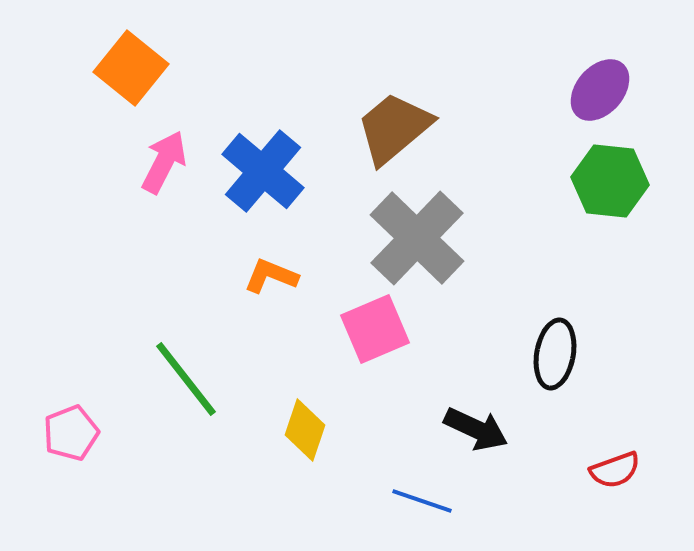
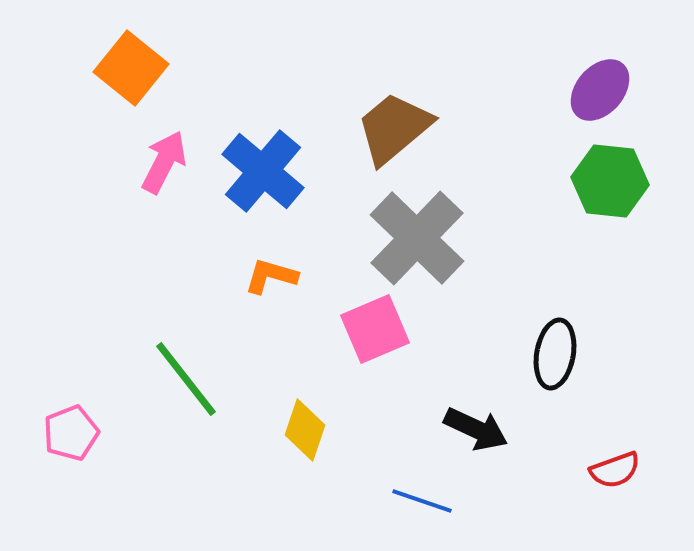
orange L-shape: rotated 6 degrees counterclockwise
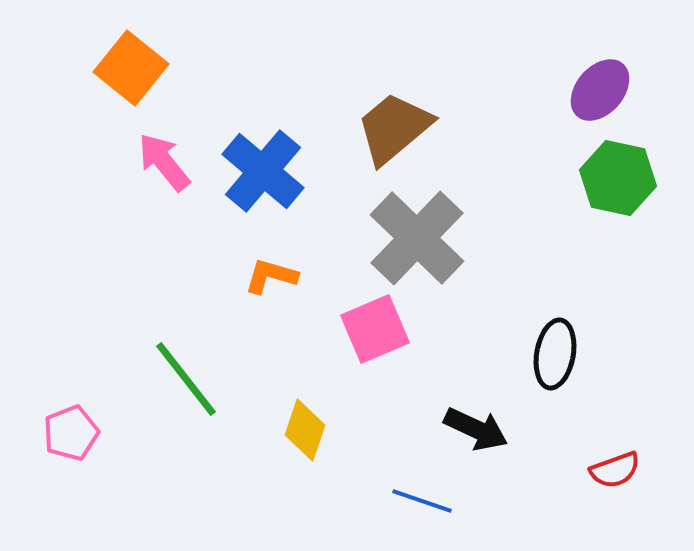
pink arrow: rotated 66 degrees counterclockwise
green hexagon: moved 8 px right, 3 px up; rotated 6 degrees clockwise
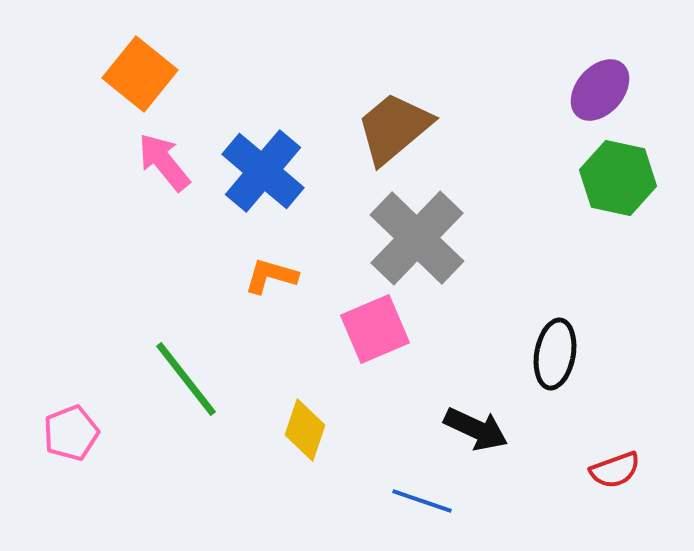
orange square: moved 9 px right, 6 px down
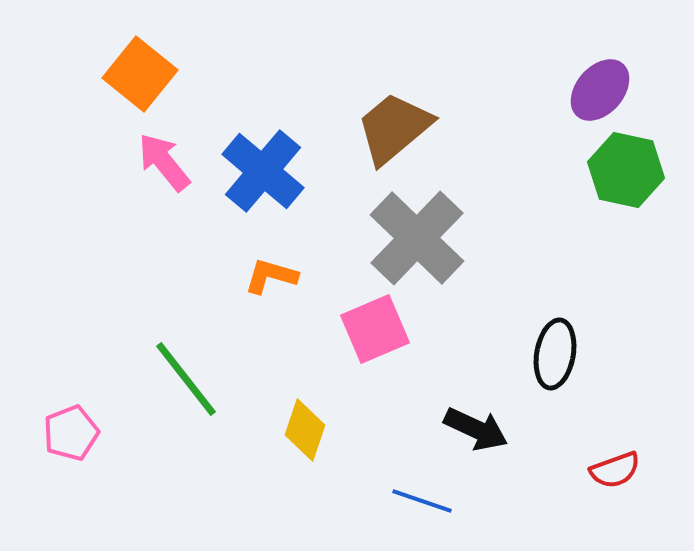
green hexagon: moved 8 px right, 8 px up
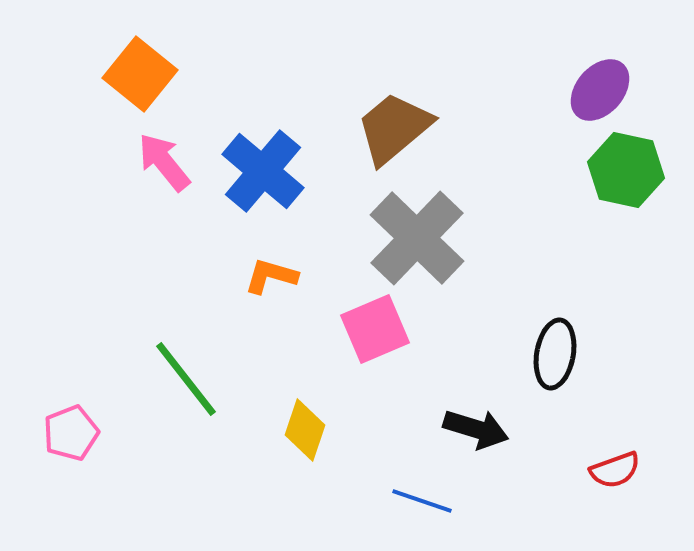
black arrow: rotated 8 degrees counterclockwise
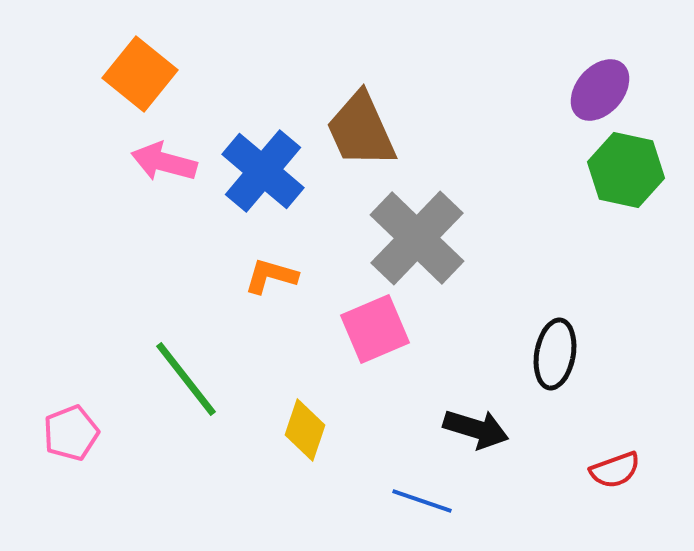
brown trapezoid: moved 33 px left, 2 px down; rotated 74 degrees counterclockwise
pink arrow: rotated 36 degrees counterclockwise
